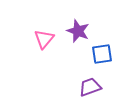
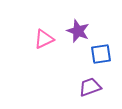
pink triangle: rotated 25 degrees clockwise
blue square: moved 1 px left
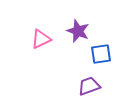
pink triangle: moved 3 px left
purple trapezoid: moved 1 px left, 1 px up
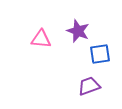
pink triangle: rotated 30 degrees clockwise
blue square: moved 1 px left
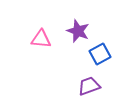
blue square: rotated 20 degrees counterclockwise
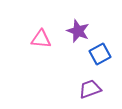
purple trapezoid: moved 1 px right, 3 px down
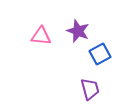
pink triangle: moved 3 px up
purple trapezoid: rotated 95 degrees clockwise
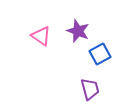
pink triangle: rotated 30 degrees clockwise
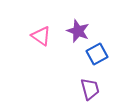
blue square: moved 3 px left
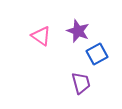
purple trapezoid: moved 9 px left, 6 px up
